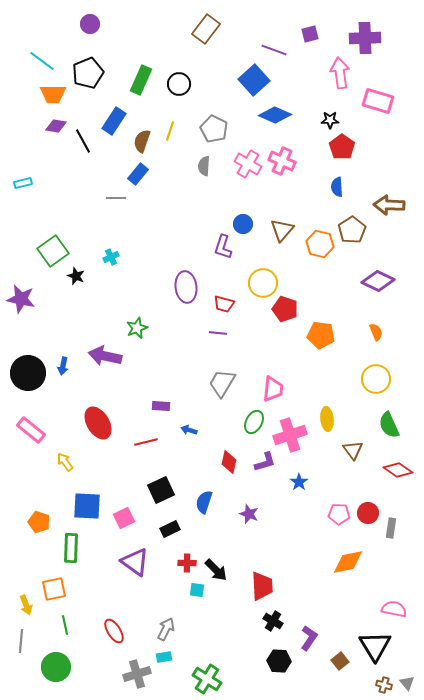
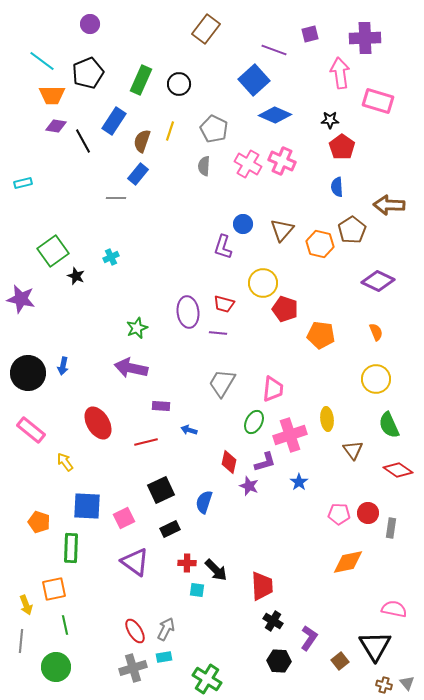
orange trapezoid at (53, 94): moved 1 px left, 1 px down
purple ellipse at (186, 287): moved 2 px right, 25 px down
purple arrow at (105, 356): moved 26 px right, 12 px down
purple star at (249, 514): moved 28 px up
red ellipse at (114, 631): moved 21 px right
gray cross at (137, 674): moved 4 px left, 6 px up
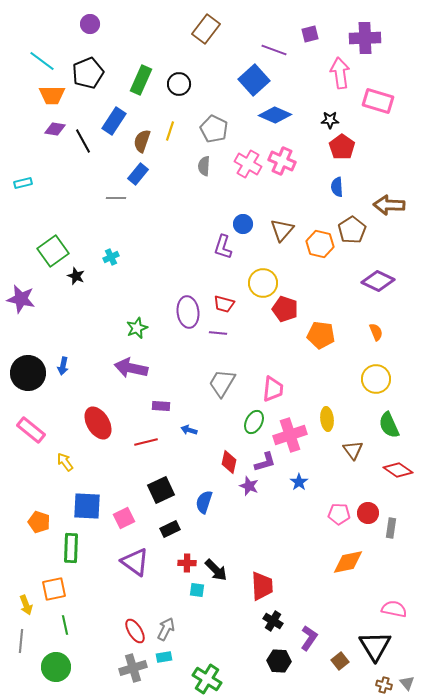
purple diamond at (56, 126): moved 1 px left, 3 px down
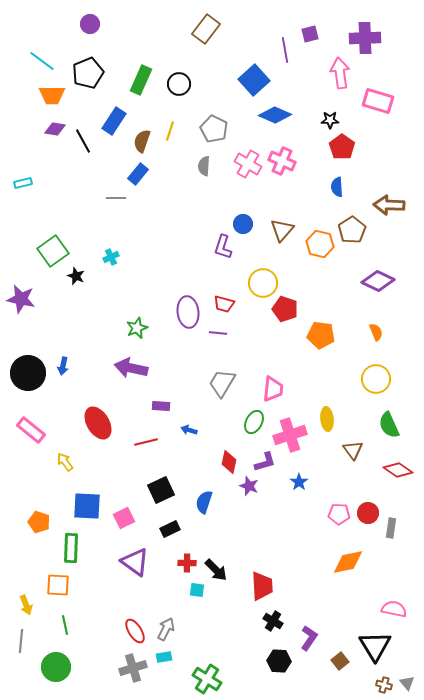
purple line at (274, 50): moved 11 px right; rotated 60 degrees clockwise
orange square at (54, 589): moved 4 px right, 4 px up; rotated 15 degrees clockwise
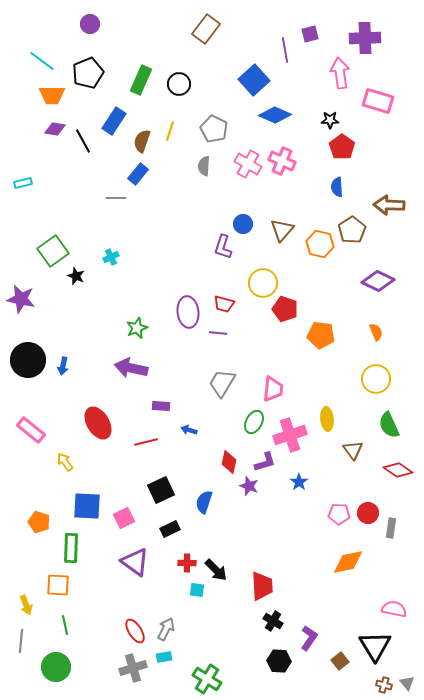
black circle at (28, 373): moved 13 px up
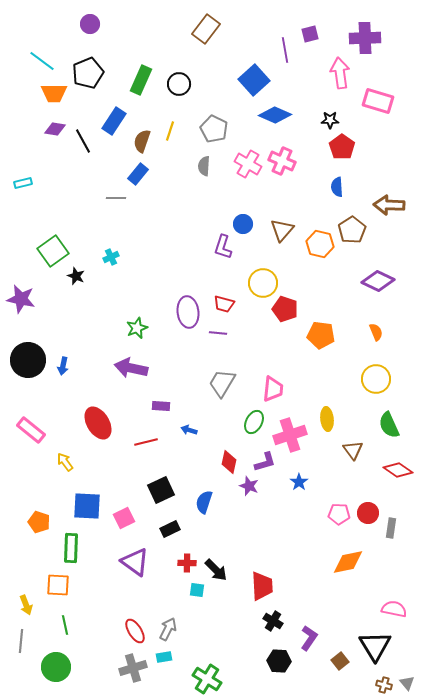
orange trapezoid at (52, 95): moved 2 px right, 2 px up
gray arrow at (166, 629): moved 2 px right
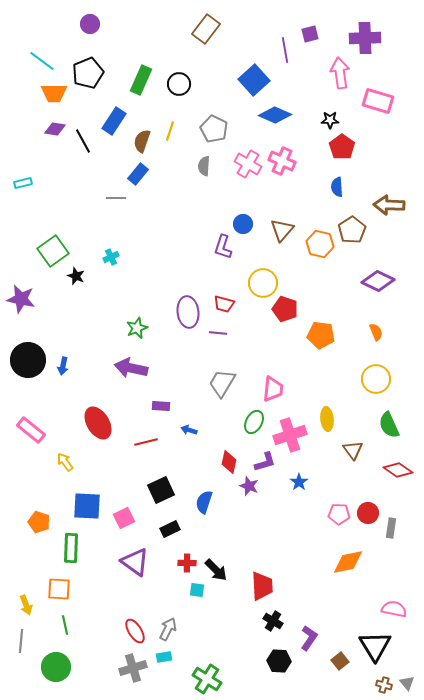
orange square at (58, 585): moved 1 px right, 4 px down
